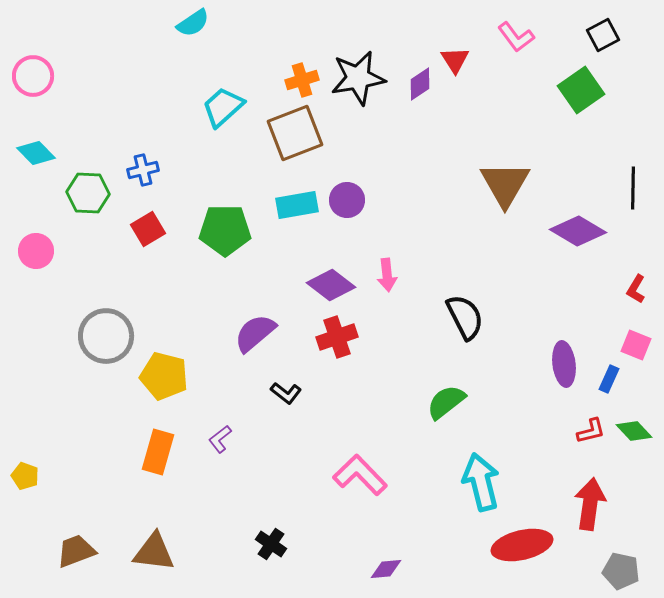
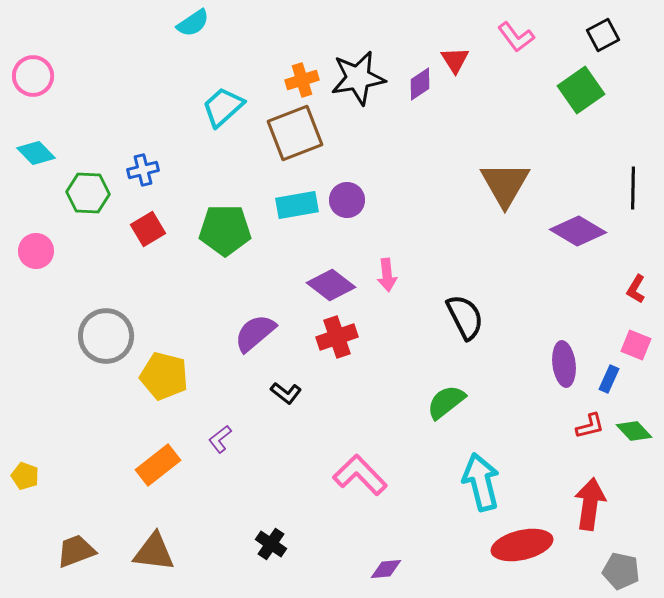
red L-shape at (591, 431): moved 1 px left, 5 px up
orange rectangle at (158, 452): moved 13 px down; rotated 36 degrees clockwise
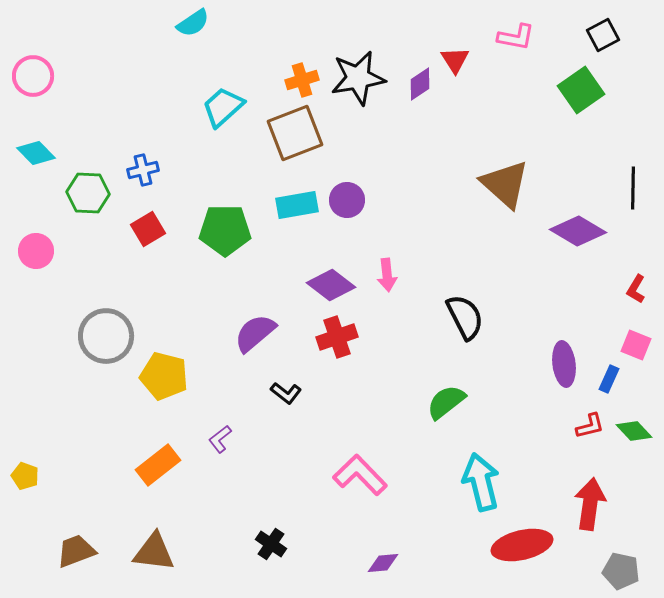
pink L-shape at (516, 37): rotated 42 degrees counterclockwise
brown triangle at (505, 184): rotated 18 degrees counterclockwise
purple diamond at (386, 569): moved 3 px left, 6 px up
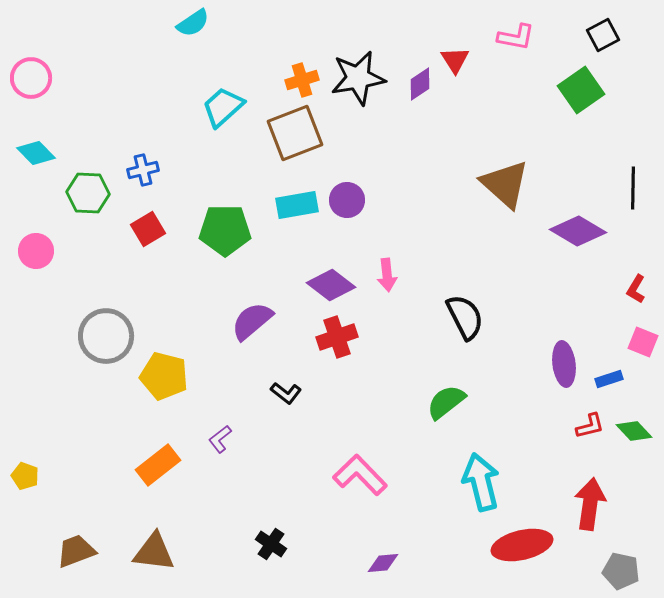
pink circle at (33, 76): moved 2 px left, 2 px down
purple semicircle at (255, 333): moved 3 px left, 12 px up
pink square at (636, 345): moved 7 px right, 3 px up
blue rectangle at (609, 379): rotated 48 degrees clockwise
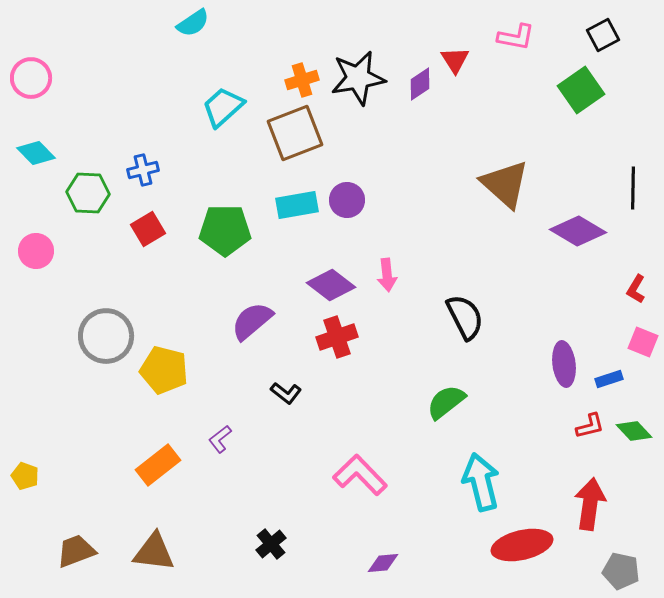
yellow pentagon at (164, 376): moved 6 px up
black cross at (271, 544): rotated 16 degrees clockwise
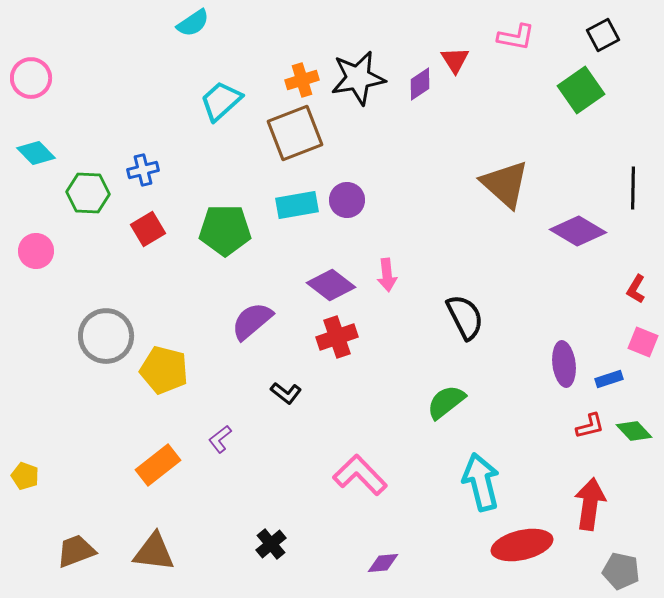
cyan trapezoid at (223, 107): moved 2 px left, 6 px up
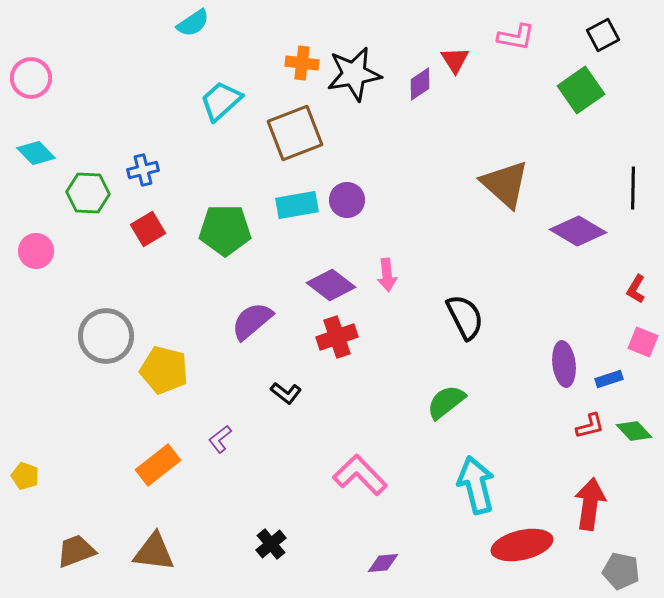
black star at (358, 78): moved 4 px left, 4 px up
orange cross at (302, 80): moved 17 px up; rotated 24 degrees clockwise
cyan arrow at (481, 482): moved 5 px left, 3 px down
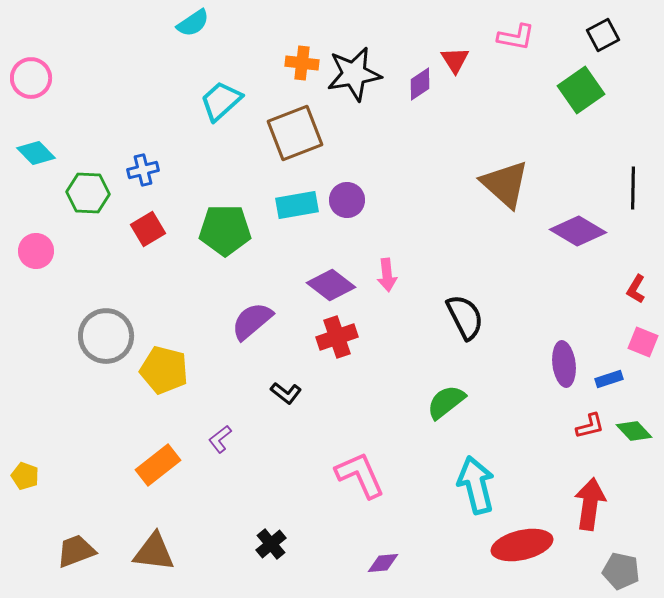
pink L-shape at (360, 475): rotated 20 degrees clockwise
